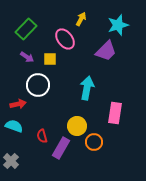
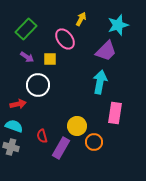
cyan arrow: moved 13 px right, 6 px up
gray cross: moved 14 px up; rotated 28 degrees counterclockwise
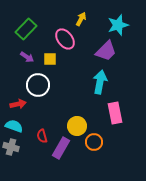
pink rectangle: rotated 20 degrees counterclockwise
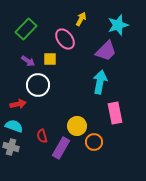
purple arrow: moved 1 px right, 4 px down
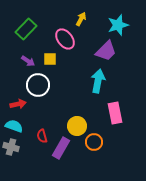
cyan arrow: moved 2 px left, 1 px up
